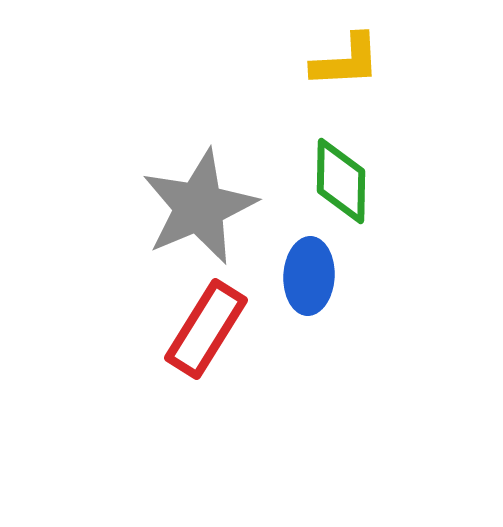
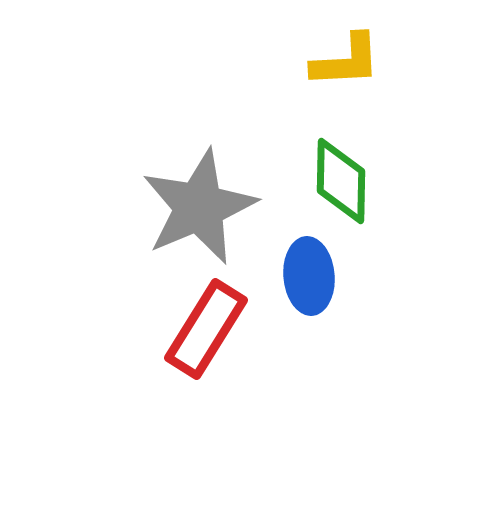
blue ellipse: rotated 8 degrees counterclockwise
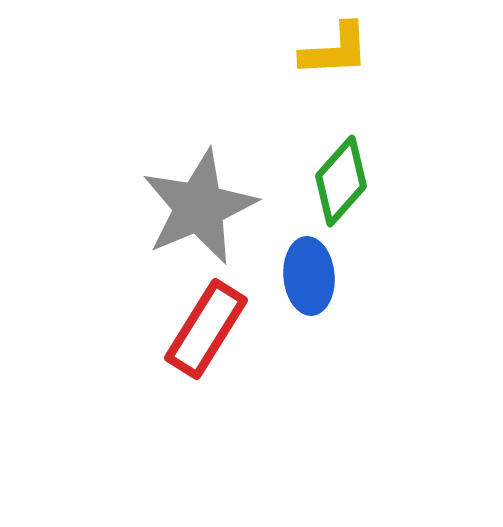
yellow L-shape: moved 11 px left, 11 px up
green diamond: rotated 40 degrees clockwise
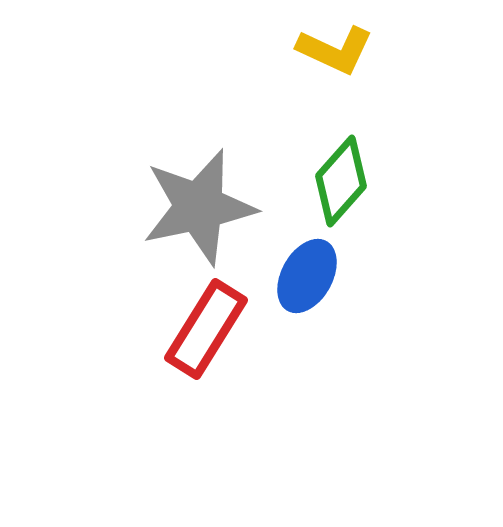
yellow L-shape: rotated 28 degrees clockwise
gray star: rotated 11 degrees clockwise
blue ellipse: moved 2 px left; rotated 34 degrees clockwise
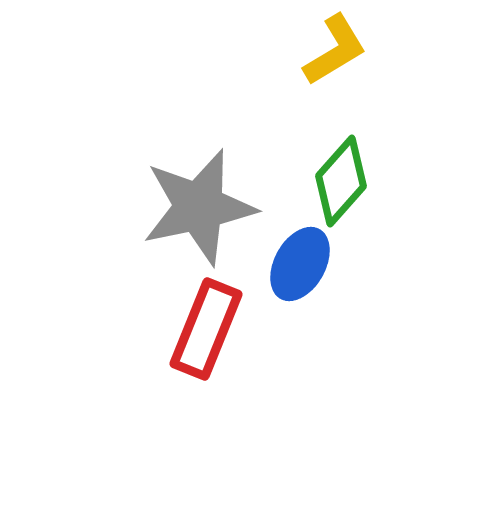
yellow L-shape: rotated 56 degrees counterclockwise
blue ellipse: moved 7 px left, 12 px up
red rectangle: rotated 10 degrees counterclockwise
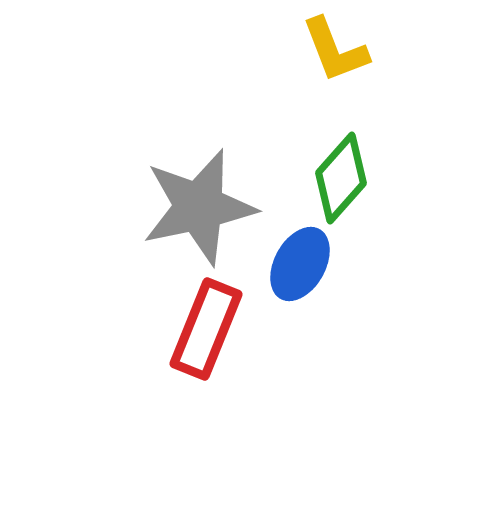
yellow L-shape: rotated 100 degrees clockwise
green diamond: moved 3 px up
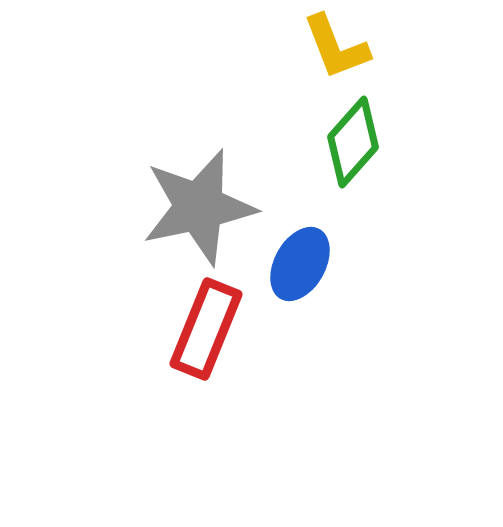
yellow L-shape: moved 1 px right, 3 px up
green diamond: moved 12 px right, 36 px up
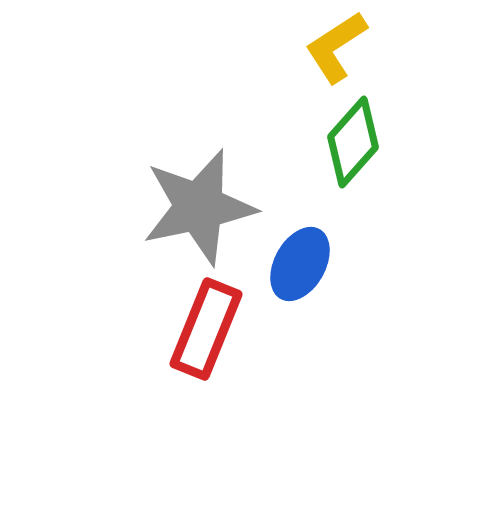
yellow L-shape: rotated 78 degrees clockwise
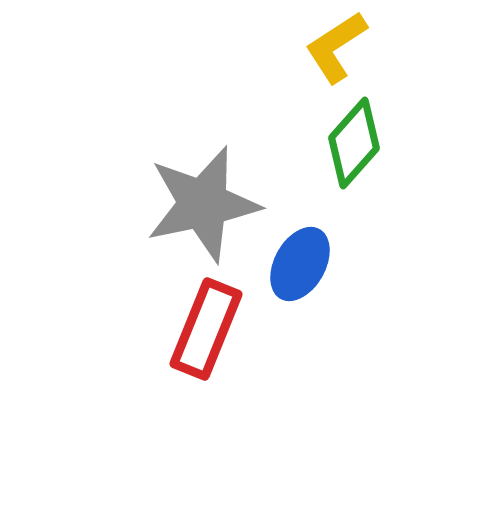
green diamond: moved 1 px right, 1 px down
gray star: moved 4 px right, 3 px up
